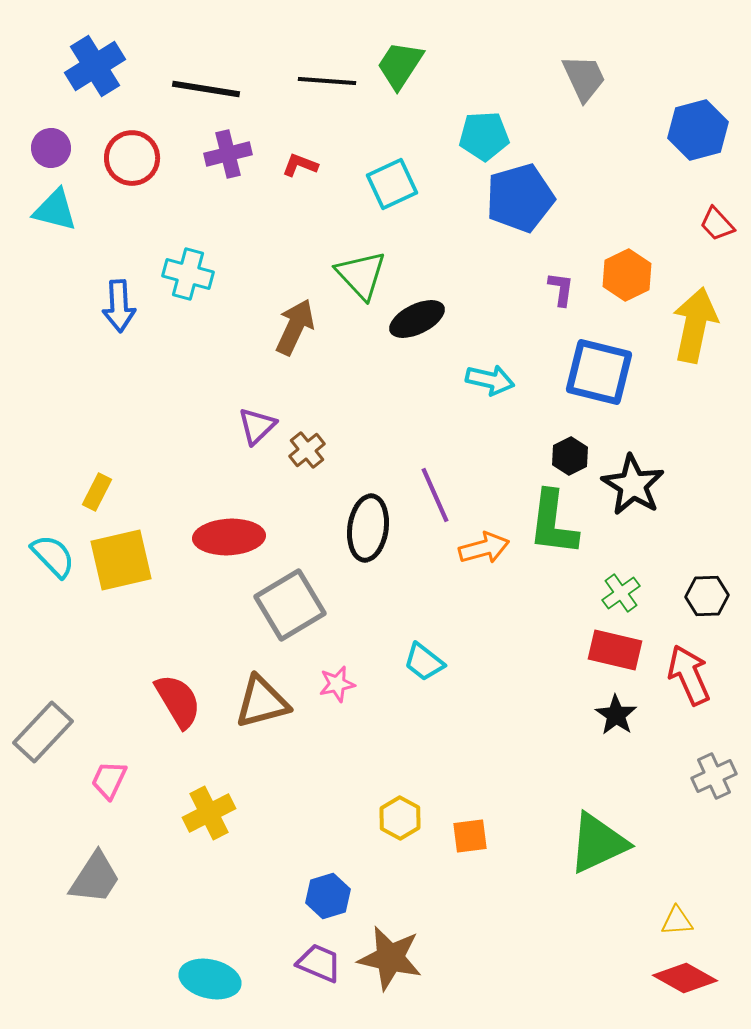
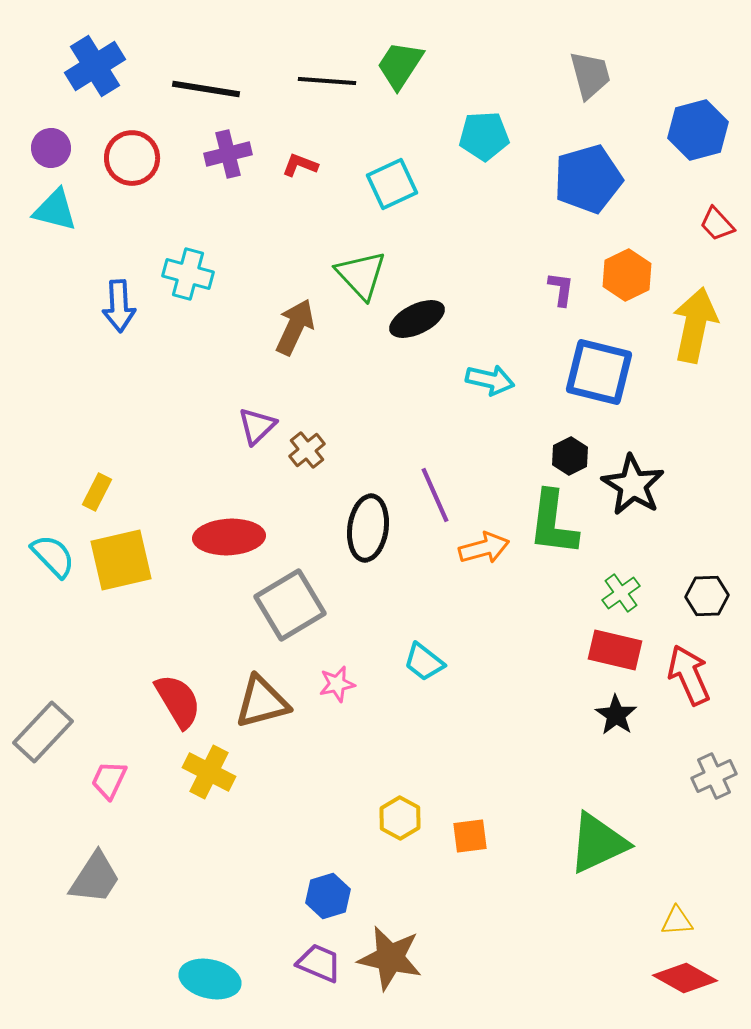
gray trapezoid at (584, 78): moved 6 px right, 3 px up; rotated 10 degrees clockwise
blue pentagon at (520, 198): moved 68 px right, 19 px up
yellow cross at (209, 813): moved 41 px up; rotated 36 degrees counterclockwise
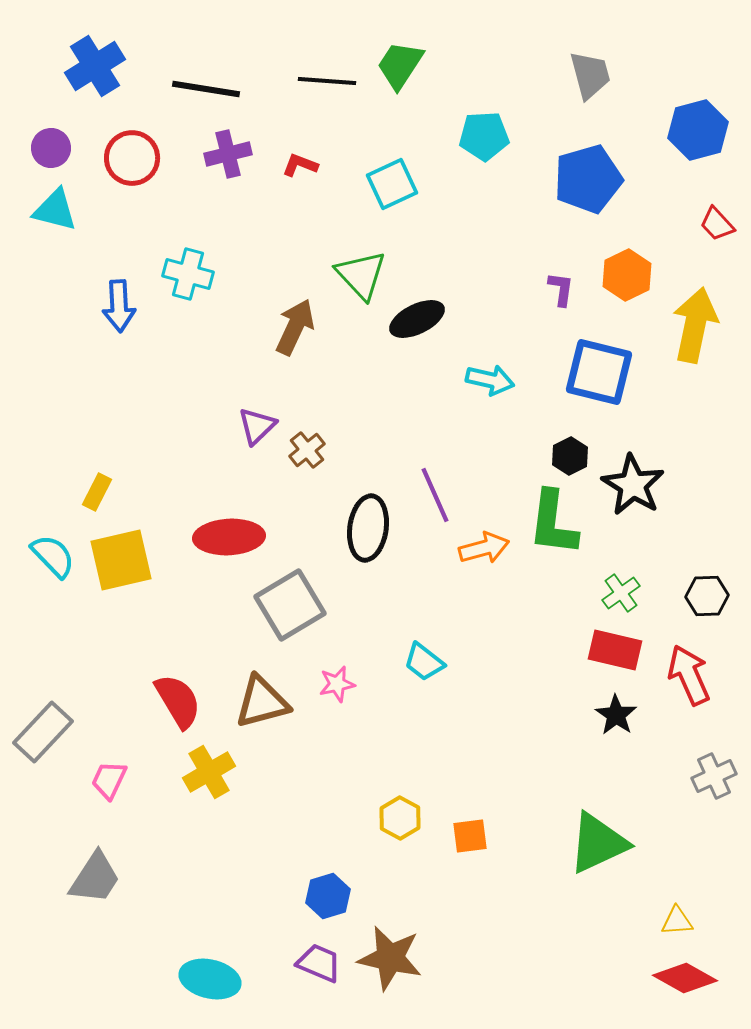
yellow cross at (209, 772): rotated 33 degrees clockwise
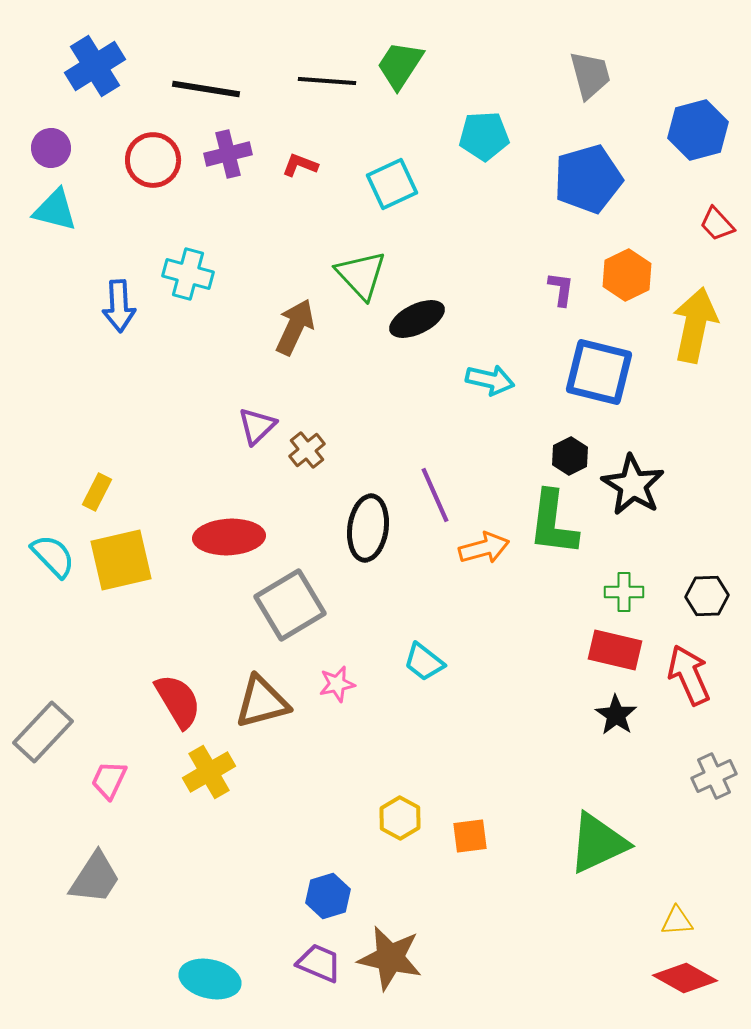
red circle at (132, 158): moved 21 px right, 2 px down
green cross at (621, 593): moved 3 px right, 1 px up; rotated 36 degrees clockwise
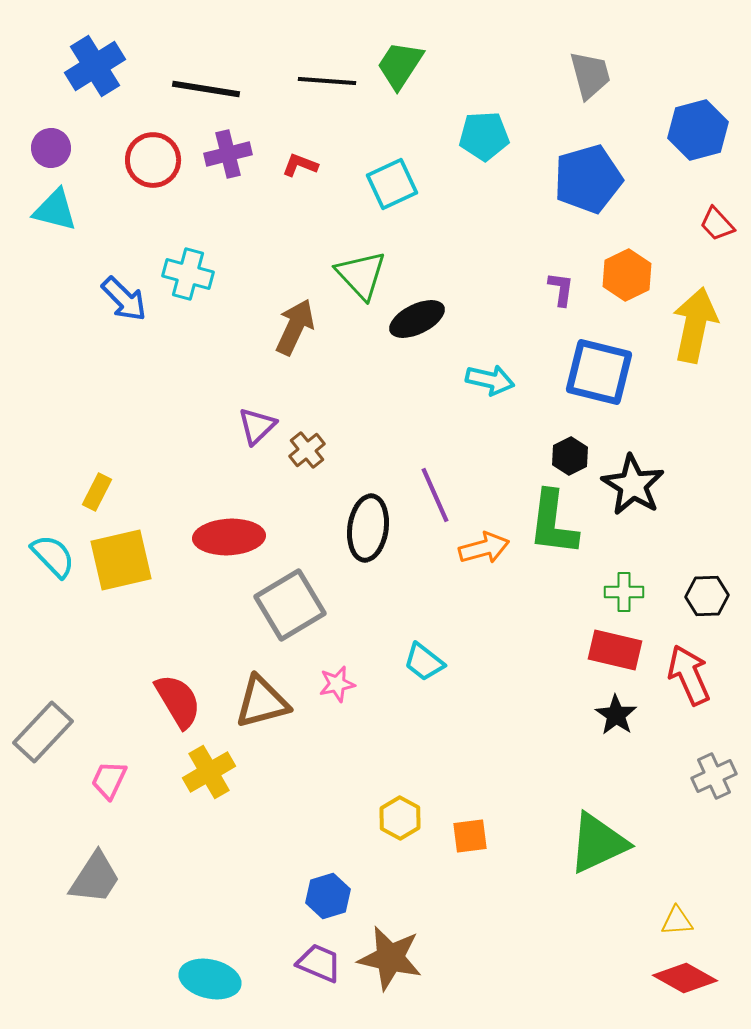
blue arrow at (119, 306): moved 5 px right, 7 px up; rotated 42 degrees counterclockwise
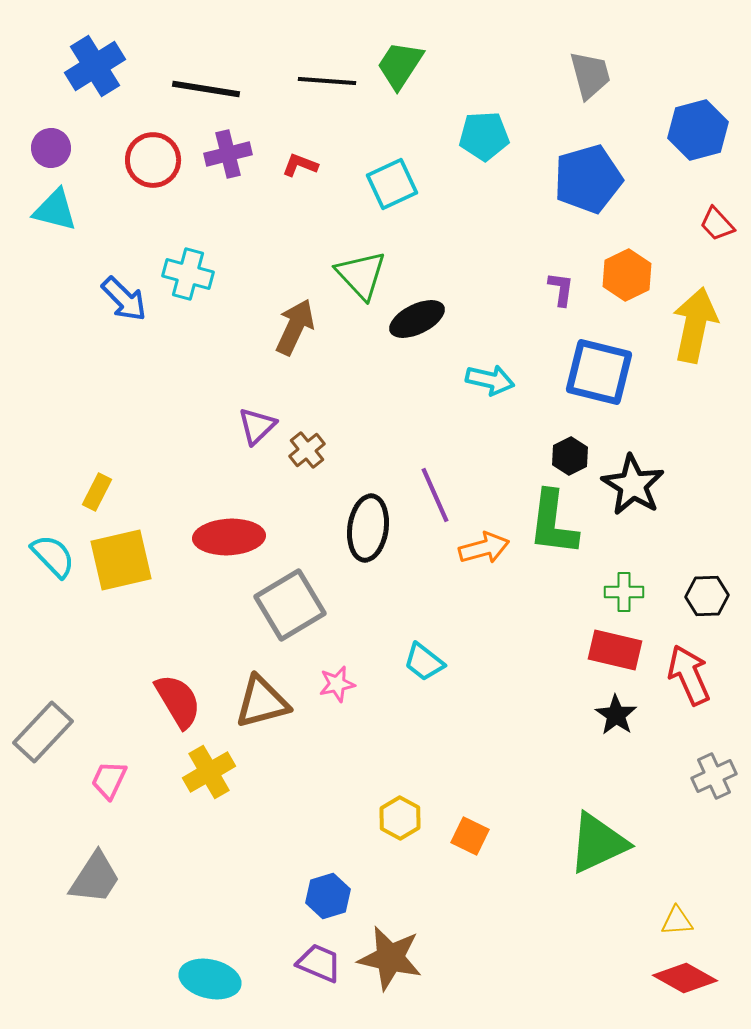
orange square at (470, 836): rotated 33 degrees clockwise
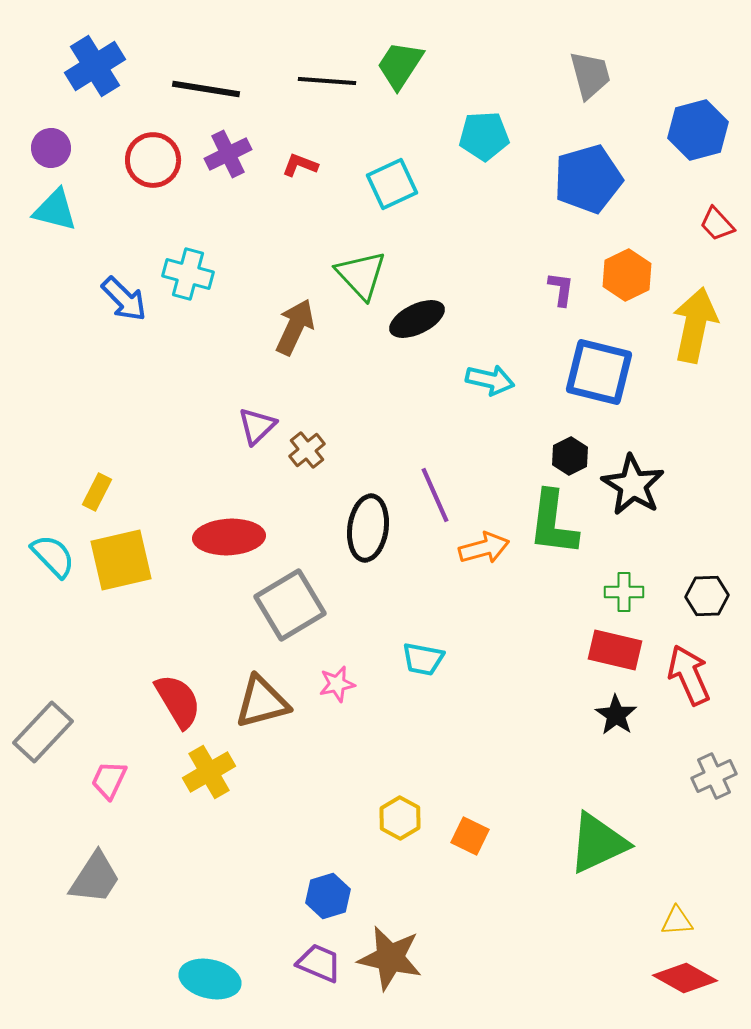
purple cross at (228, 154): rotated 12 degrees counterclockwise
cyan trapezoid at (424, 662): moved 1 px left, 3 px up; rotated 27 degrees counterclockwise
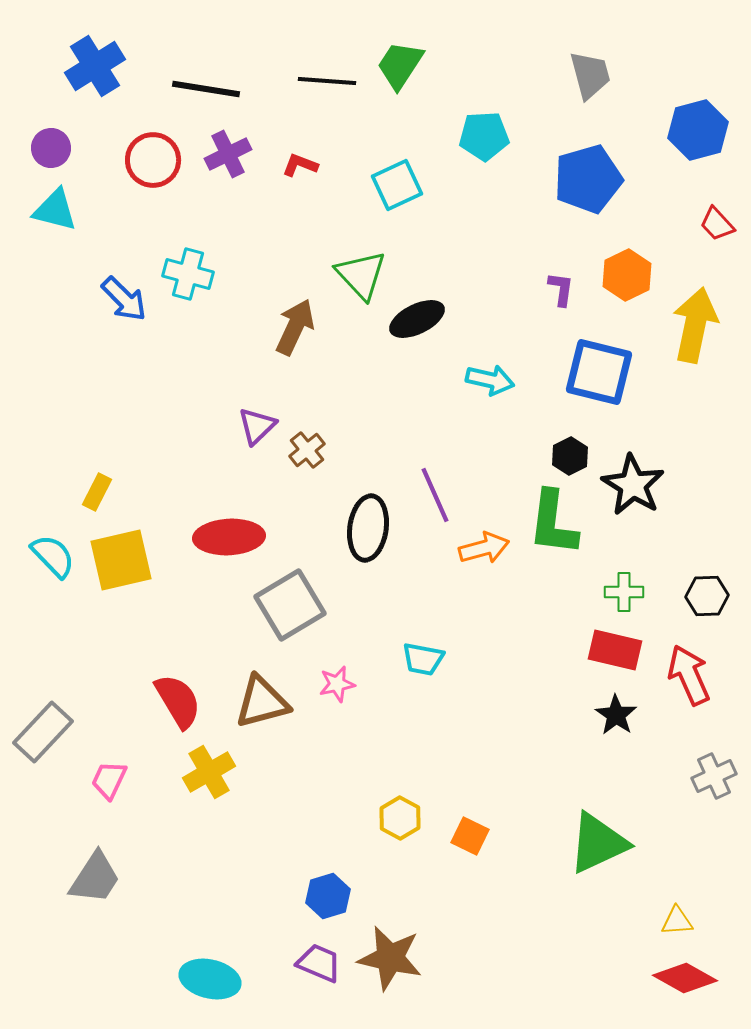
cyan square at (392, 184): moved 5 px right, 1 px down
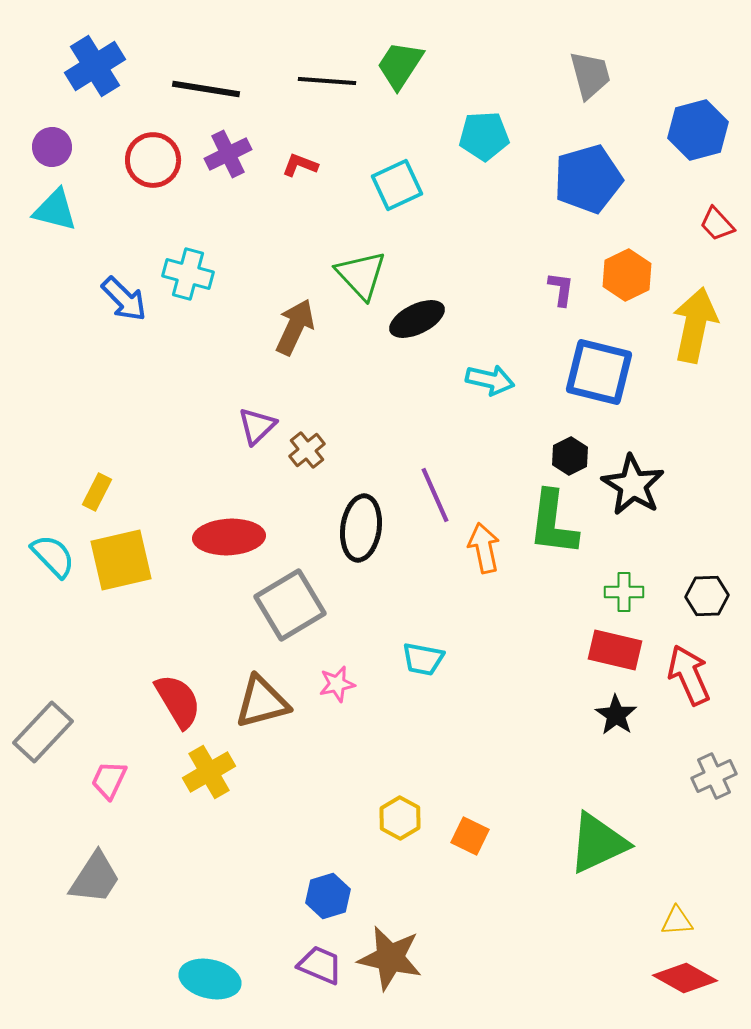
purple circle at (51, 148): moved 1 px right, 1 px up
black ellipse at (368, 528): moved 7 px left
orange arrow at (484, 548): rotated 87 degrees counterclockwise
purple trapezoid at (319, 963): moved 1 px right, 2 px down
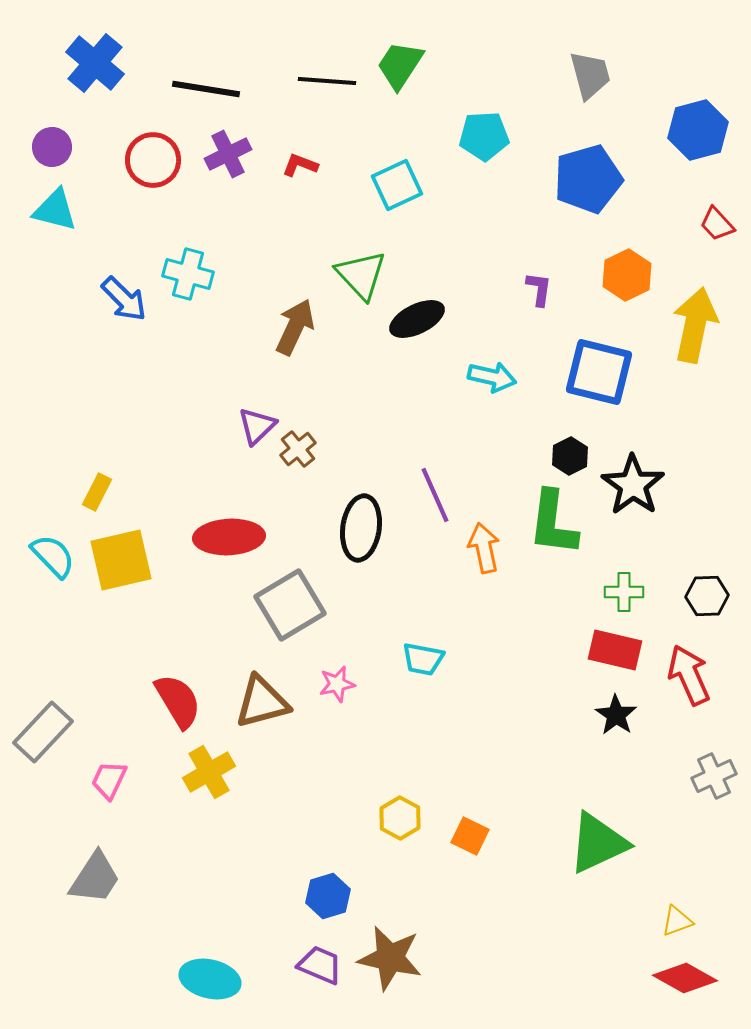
blue cross at (95, 66): moved 3 px up; rotated 18 degrees counterclockwise
purple L-shape at (561, 289): moved 22 px left
cyan arrow at (490, 380): moved 2 px right, 3 px up
brown cross at (307, 450): moved 9 px left, 1 px up
black star at (633, 485): rotated 4 degrees clockwise
yellow triangle at (677, 921): rotated 16 degrees counterclockwise
